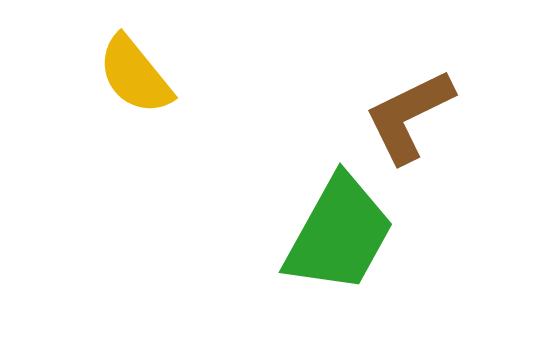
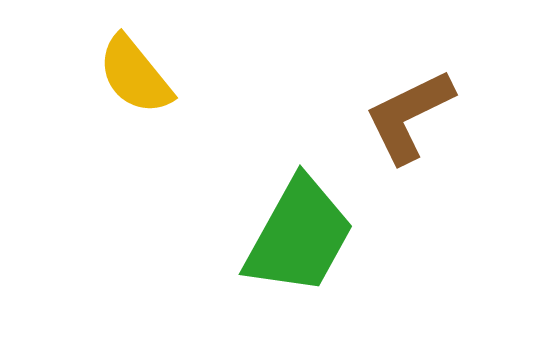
green trapezoid: moved 40 px left, 2 px down
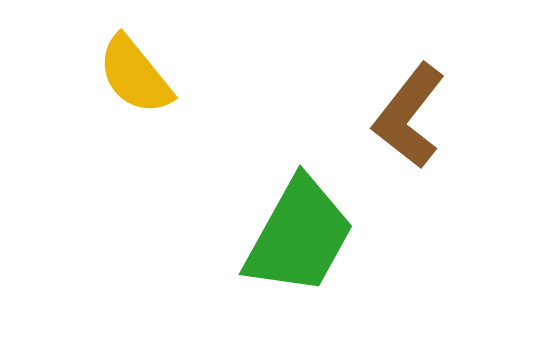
brown L-shape: rotated 26 degrees counterclockwise
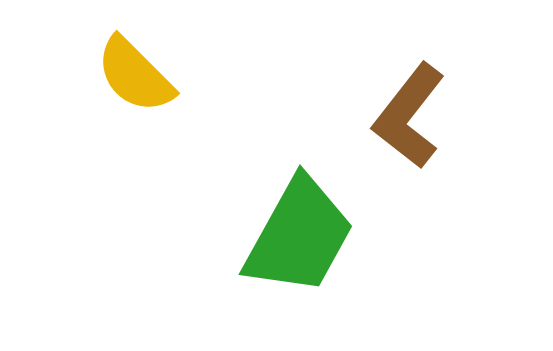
yellow semicircle: rotated 6 degrees counterclockwise
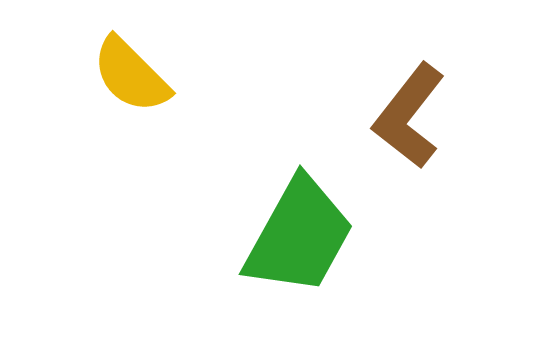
yellow semicircle: moved 4 px left
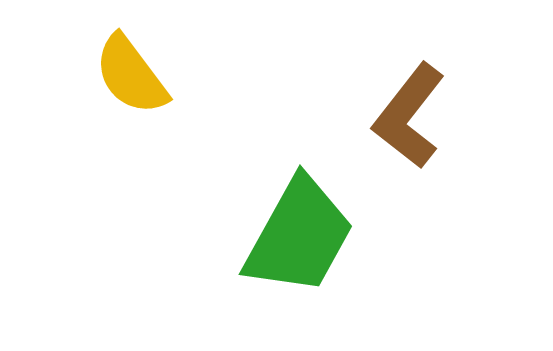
yellow semicircle: rotated 8 degrees clockwise
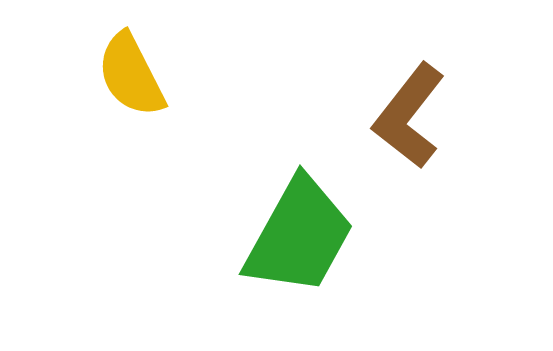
yellow semicircle: rotated 10 degrees clockwise
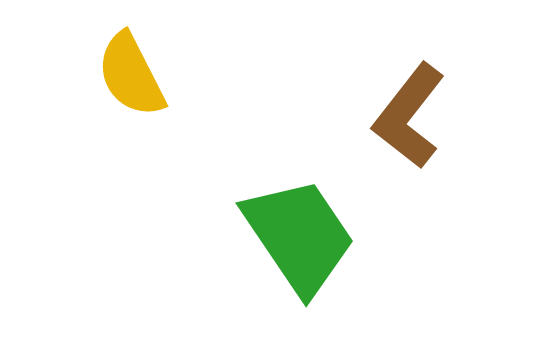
green trapezoid: rotated 63 degrees counterclockwise
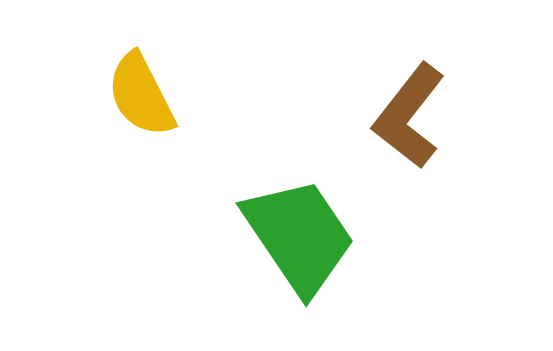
yellow semicircle: moved 10 px right, 20 px down
